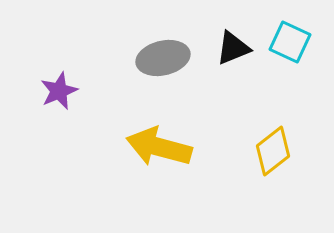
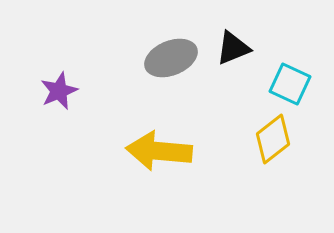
cyan square: moved 42 px down
gray ellipse: moved 8 px right; rotated 9 degrees counterclockwise
yellow arrow: moved 4 px down; rotated 10 degrees counterclockwise
yellow diamond: moved 12 px up
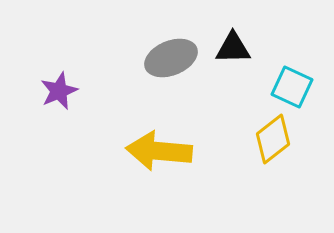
black triangle: rotated 21 degrees clockwise
cyan square: moved 2 px right, 3 px down
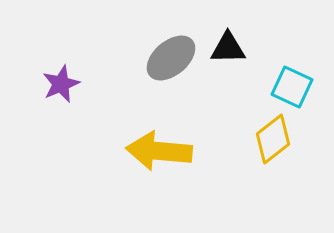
black triangle: moved 5 px left
gray ellipse: rotated 18 degrees counterclockwise
purple star: moved 2 px right, 7 px up
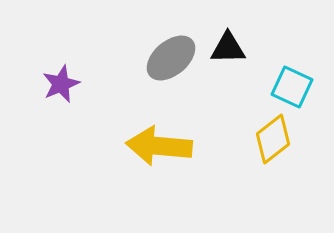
yellow arrow: moved 5 px up
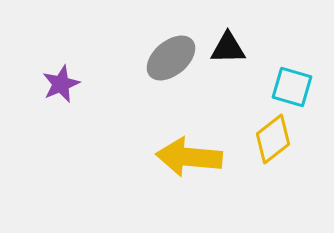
cyan square: rotated 9 degrees counterclockwise
yellow arrow: moved 30 px right, 11 px down
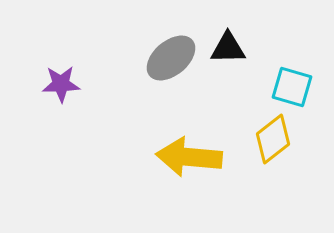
purple star: rotated 21 degrees clockwise
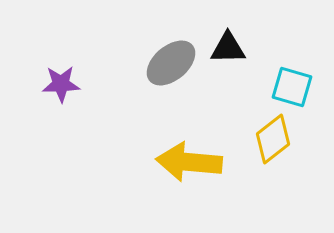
gray ellipse: moved 5 px down
yellow arrow: moved 5 px down
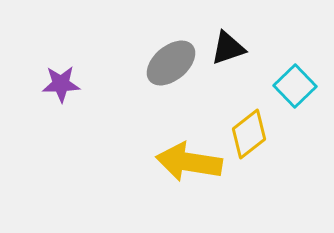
black triangle: rotated 18 degrees counterclockwise
cyan square: moved 3 px right, 1 px up; rotated 30 degrees clockwise
yellow diamond: moved 24 px left, 5 px up
yellow arrow: rotated 4 degrees clockwise
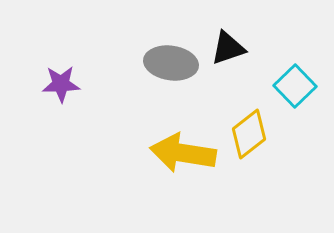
gray ellipse: rotated 48 degrees clockwise
yellow arrow: moved 6 px left, 9 px up
